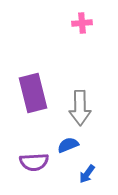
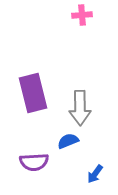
pink cross: moved 8 px up
blue semicircle: moved 4 px up
blue arrow: moved 8 px right
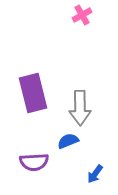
pink cross: rotated 24 degrees counterclockwise
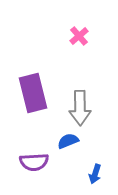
pink cross: moved 3 px left, 21 px down; rotated 12 degrees counterclockwise
blue arrow: rotated 18 degrees counterclockwise
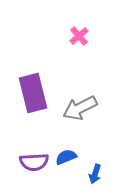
gray arrow: rotated 64 degrees clockwise
blue semicircle: moved 2 px left, 16 px down
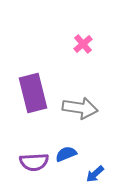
pink cross: moved 4 px right, 8 px down
gray arrow: rotated 144 degrees counterclockwise
blue semicircle: moved 3 px up
blue arrow: rotated 30 degrees clockwise
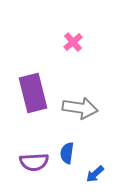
pink cross: moved 10 px left, 2 px up
blue semicircle: moved 1 px right, 1 px up; rotated 60 degrees counterclockwise
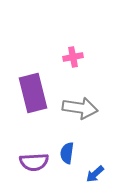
pink cross: moved 15 px down; rotated 30 degrees clockwise
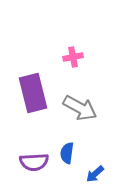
gray arrow: rotated 20 degrees clockwise
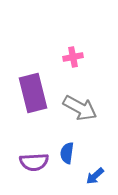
blue arrow: moved 2 px down
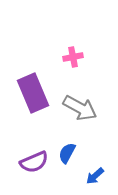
purple rectangle: rotated 9 degrees counterclockwise
blue semicircle: rotated 20 degrees clockwise
purple semicircle: rotated 20 degrees counterclockwise
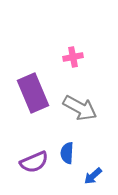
blue semicircle: rotated 25 degrees counterclockwise
blue arrow: moved 2 px left
